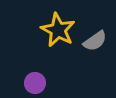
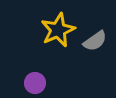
yellow star: rotated 20 degrees clockwise
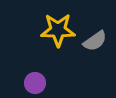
yellow star: rotated 24 degrees clockwise
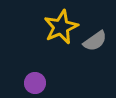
yellow star: moved 3 px right, 3 px up; rotated 24 degrees counterclockwise
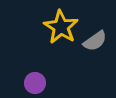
yellow star: rotated 16 degrees counterclockwise
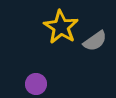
purple circle: moved 1 px right, 1 px down
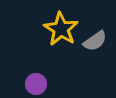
yellow star: moved 2 px down
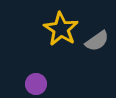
gray semicircle: moved 2 px right
